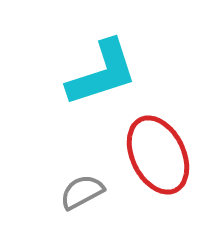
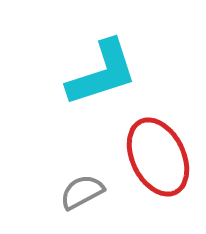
red ellipse: moved 2 px down
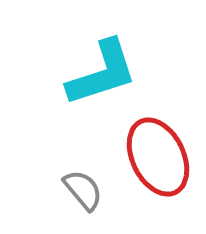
gray semicircle: moved 1 px right, 2 px up; rotated 78 degrees clockwise
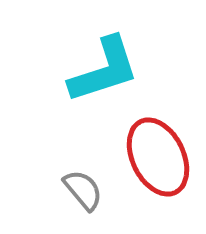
cyan L-shape: moved 2 px right, 3 px up
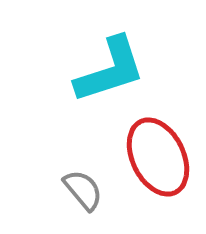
cyan L-shape: moved 6 px right
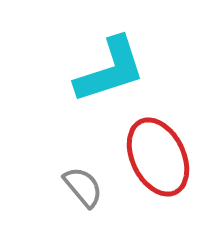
gray semicircle: moved 3 px up
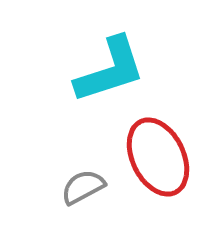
gray semicircle: rotated 78 degrees counterclockwise
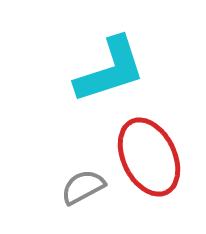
red ellipse: moved 9 px left
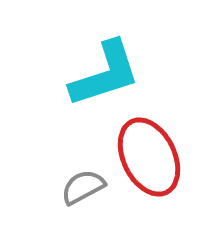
cyan L-shape: moved 5 px left, 4 px down
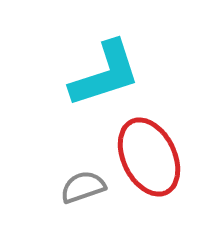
gray semicircle: rotated 9 degrees clockwise
